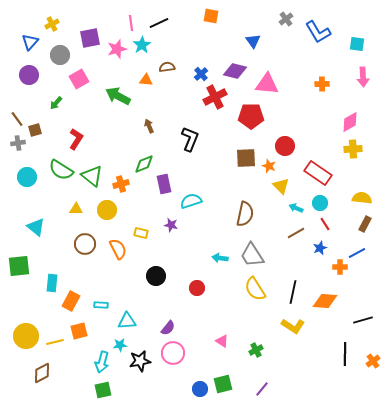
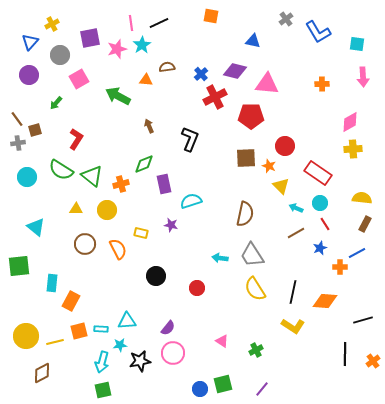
blue triangle at (253, 41): rotated 42 degrees counterclockwise
cyan rectangle at (101, 305): moved 24 px down
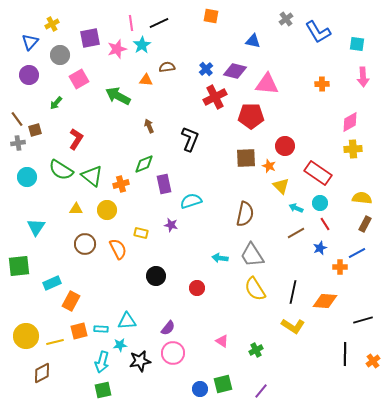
blue cross at (201, 74): moved 5 px right, 5 px up
cyan triangle at (36, 227): rotated 24 degrees clockwise
cyan rectangle at (52, 283): rotated 60 degrees clockwise
purple line at (262, 389): moved 1 px left, 2 px down
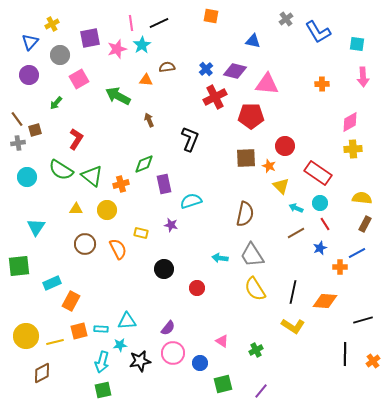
brown arrow at (149, 126): moved 6 px up
black circle at (156, 276): moved 8 px right, 7 px up
blue circle at (200, 389): moved 26 px up
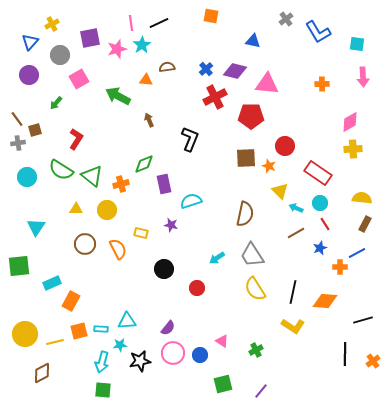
yellow triangle at (281, 186): moved 1 px left, 5 px down
cyan arrow at (220, 258): moved 3 px left; rotated 42 degrees counterclockwise
yellow circle at (26, 336): moved 1 px left, 2 px up
blue circle at (200, 363): moved 8 px up
green square at (103, 390): rotated 18 degrees clockwise
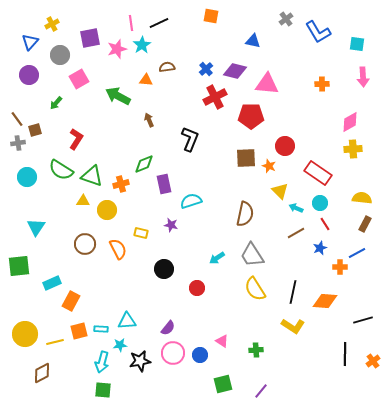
green triangle at (92, 176): rotated 20 degrees counterclockwise
yellow triangle at (76, 209): moved 7 px right, 8 px up
green cross at (256, 350): rotated 24 degrees clockwise
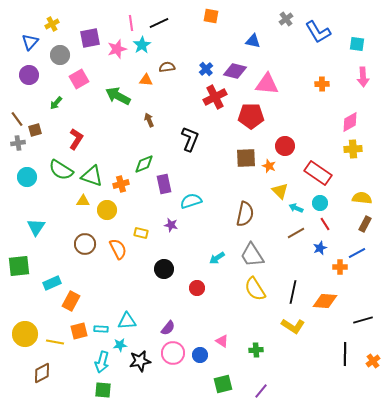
yellow line at (55, 342): rotated 24 degrees clockwise
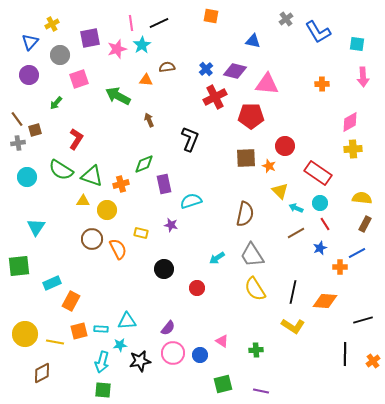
pink square at (79, 79): rotated 12 degrees clockwise
brown circle at (85, 244): moved 7 px right, 5 px up
purple line at (261, 391): rotated 63 degrees clockwise
